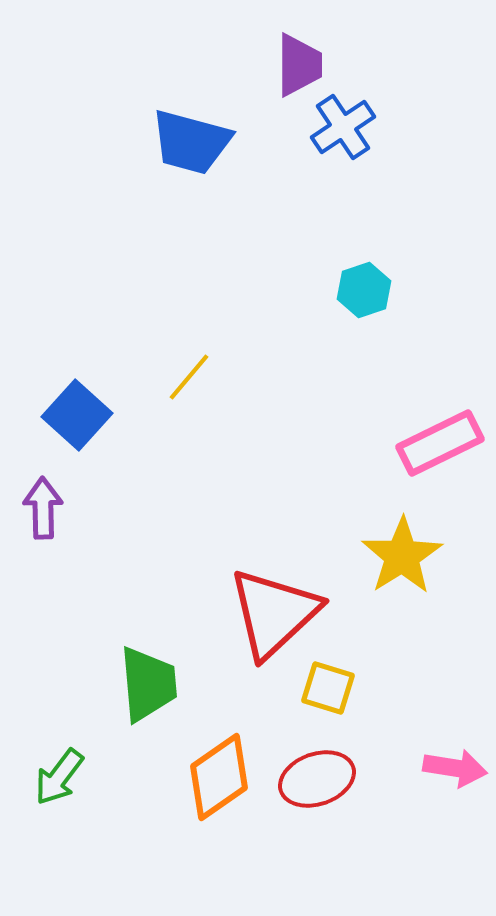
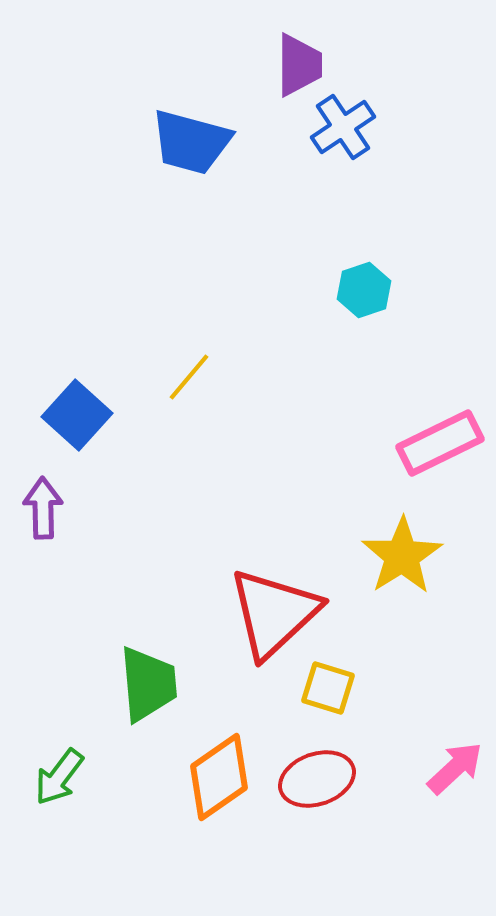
pink arrow: rotated 52 degrees counterclockwise
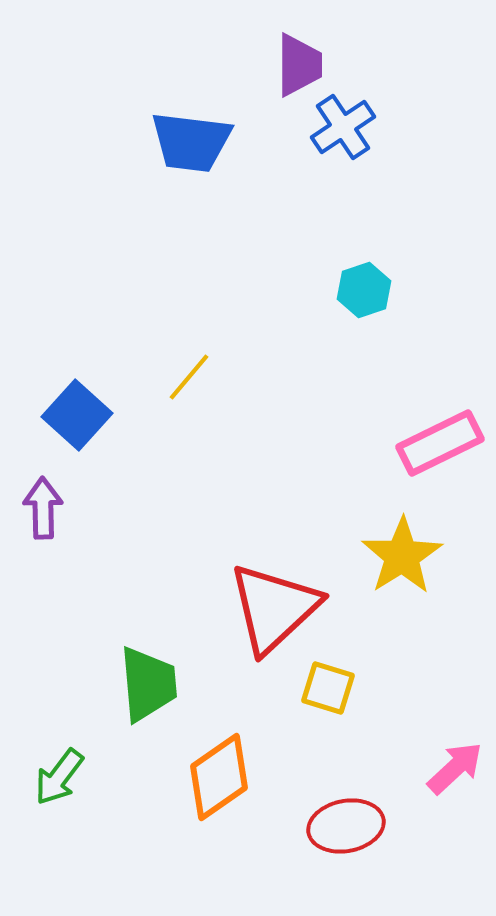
blue trapezoid: rotated 8 degrees counterclockwise
red triangle: moved 5 px up
red ellipse: moved 29 px right, 47 px down; rotated 8 degrees clockwise
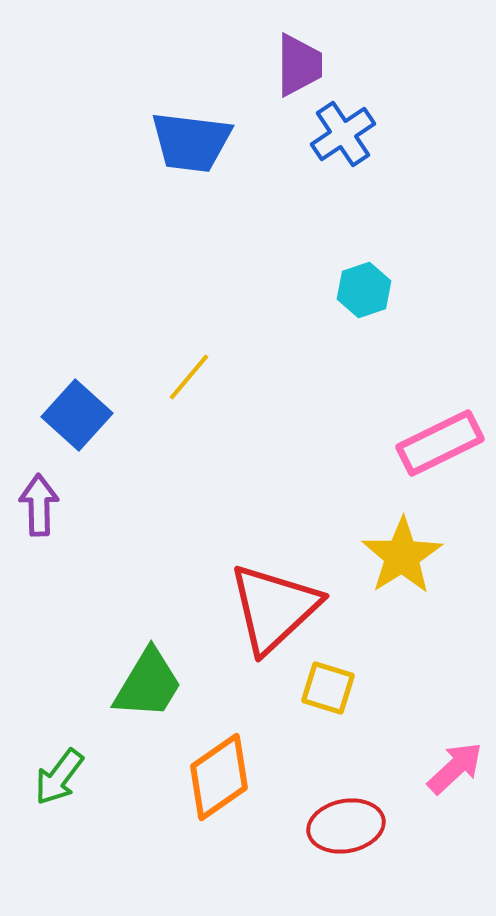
blue cross: moved 7 px down
purple arrow: moved 4 px left, 3 px up
green trapezoid: rotated 36 degrees clockwise
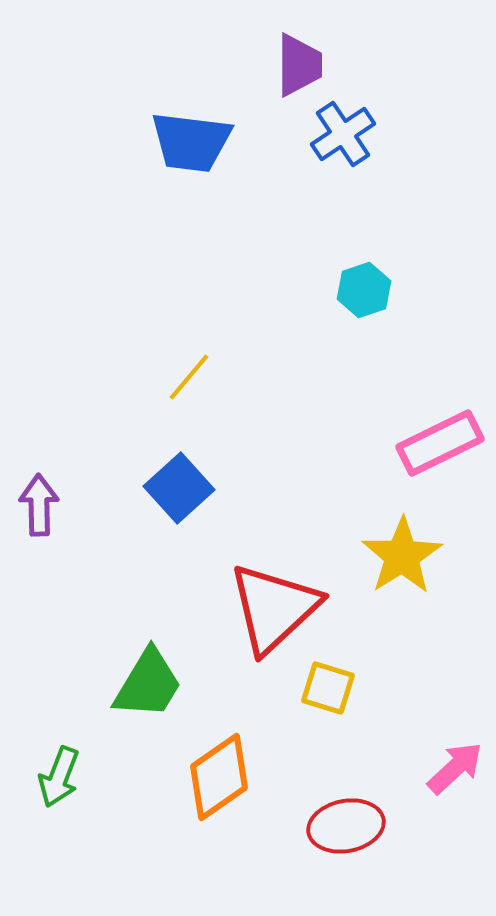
blue square: moved 102 px right, 73 px down; rotated 6 degrees clockwise
green arrow: rotated 16 degrees counterclockwise
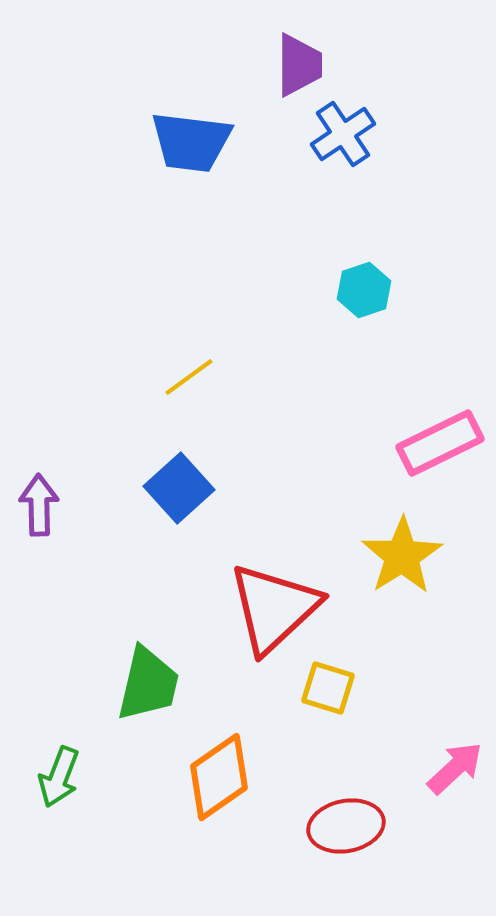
yellow line: rotated 14 degrees clockwise
green trapezoid: rotated 18 degrees counterclockwise
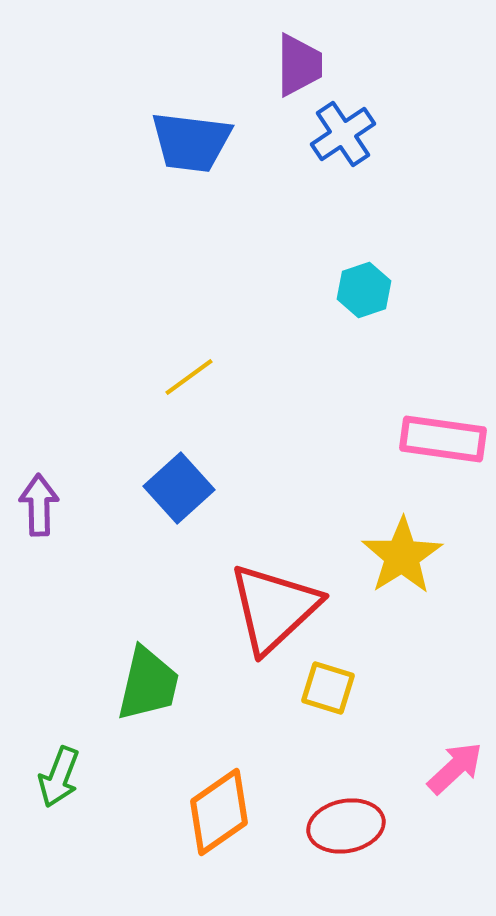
pink rectangle: moved 3 px right, 4 px up; rotated 34 degrees clockwise
orange diamond: moved 35 px down
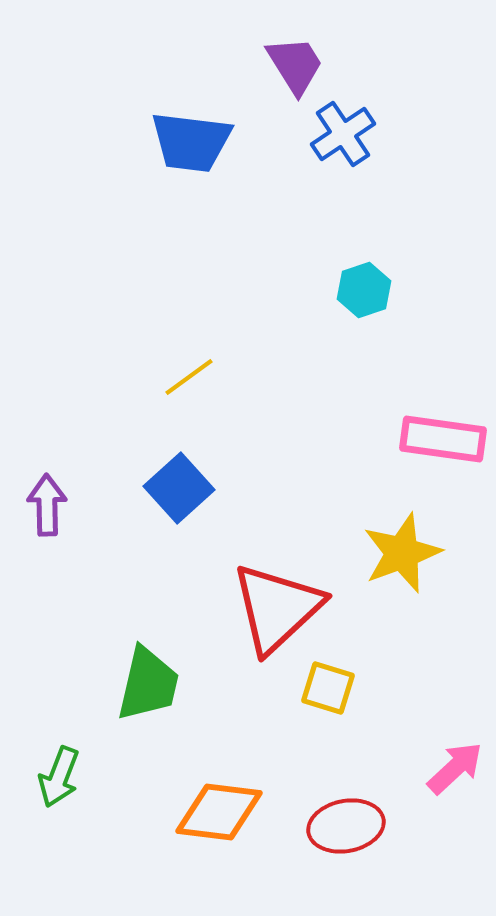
purple trapezoid: moved 4 px left; rotated 32 degrees counterclockwise
purple arrow: moved 8 px right
yellow star: moved 3 px up; rotated 12 degrees clockwise
red triangle: moved 3 px right
orange diamond: rotated 42 degrees clockwise
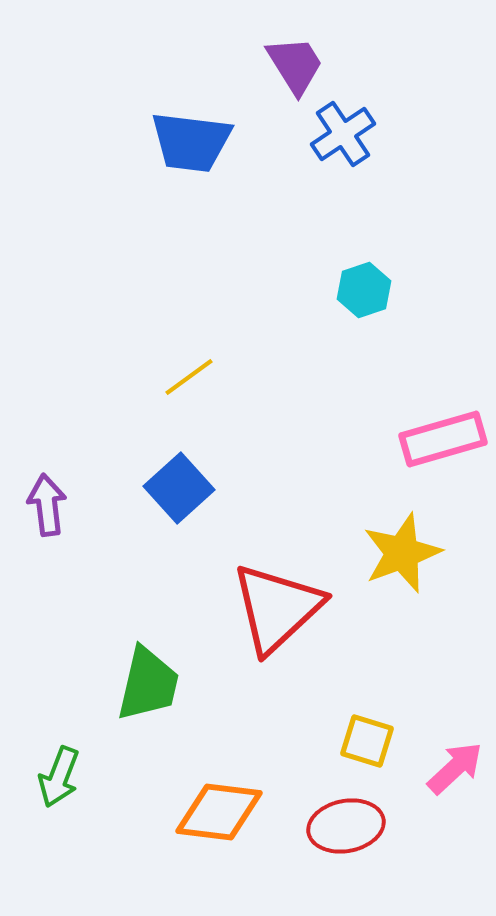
pink rectangle: rotated 24 degrees counterclockwise
purple arrow: rotated 6 degrees counterclockwise
yellow square: moved 39 px right, 53 px down
